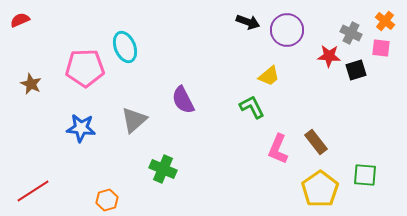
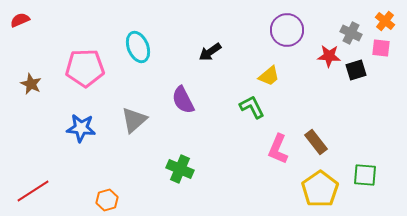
black arrow: moved 38 px left, 30 px down; rotated 125 degrees clockwise
cyan ellipse: moved 13 px right
green cross: moved 17 px right
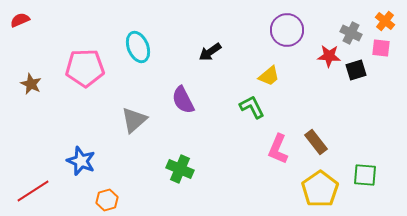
blue star: moved 33 px down; rotated 16 degrees clockwise
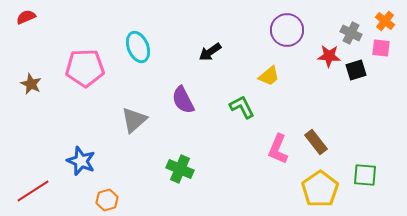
red semicircle: moved 6 px right, 3 px up
green L-shape: moved 10 px left
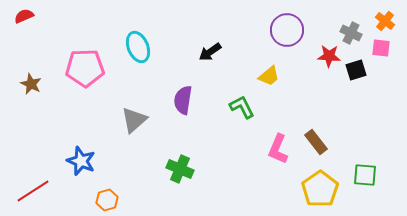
red semicircle: moved 2 px left, 1 px up
purple semicircle: rotated 36 degrees clockwise
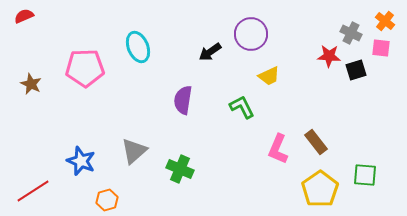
purple circle: moved 36 px left, 4 px down
yellow trapezoid: rotated 15 degrees clockwise
gray triangle: moved 31 px down
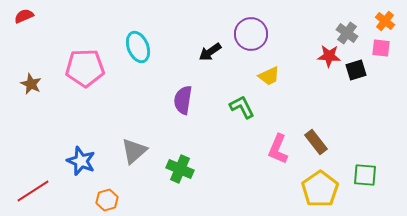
gray cross: moved 4 px left; rotated 10 degrees clockwise
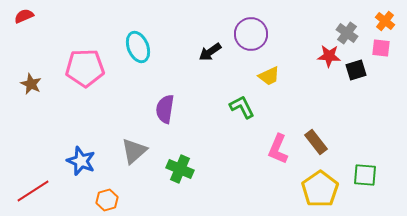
purple semicircle: moved 18 px left, 9 px down
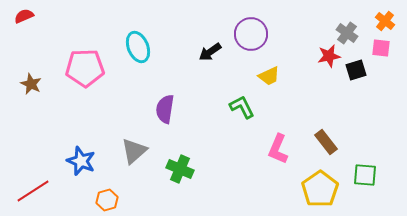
red star: rotated 15 degrees counterclockwise
brown rectangle: moved 10 px right
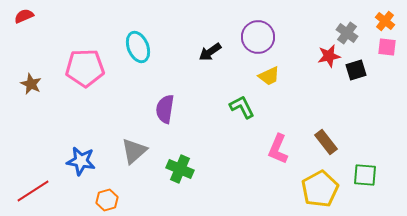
purple circle: moved 7 px right, 3 px down
pink square: moved 6 px right, 1 px up
blue star: rotated 12 degrees counterclockwise
yellow pentagon: rotated 6 degrees clockwise
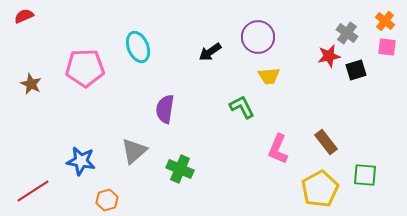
yellow trapezoid: rotated 20 degrees clockwise
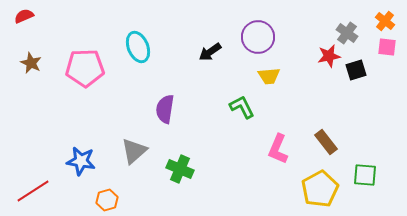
brown star: moved 21 px up
